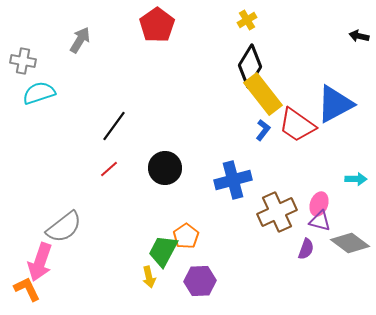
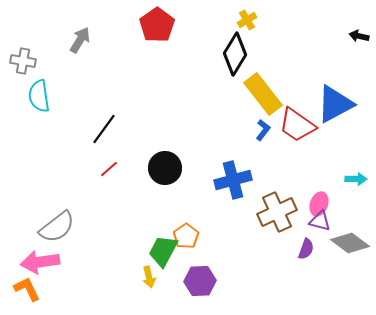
black diamond: moved 15 px left, 12 px up
cyan semicircle: moved 3 px down; rotated 80 degrees counterclockwise
black line: moved 10 px left, 3 px down
gray semicircle: moved 7 px left
pink arrow: rotated 63 degrees clockwise
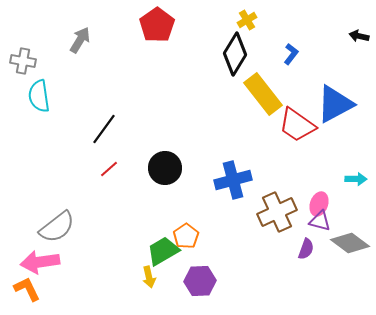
blue L-shape: moved 28 px right, 76 px up
green trapezoid: rotated 32 degrees clockwise
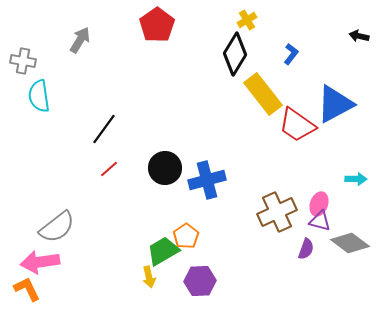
blue cross: moved 26 px left
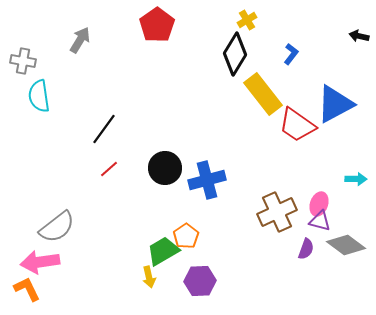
gray diamond: moved 4 px left, 2 px down
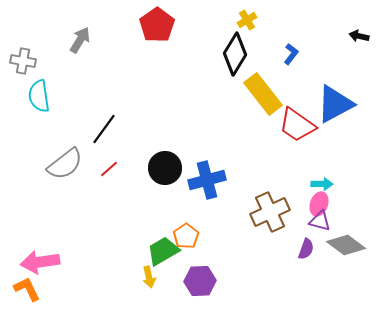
cyan arrow: moved 34 px left, 5 px down
brown cross: moved 7 px left
gray semicircle: moved 8 px right, 63 px up
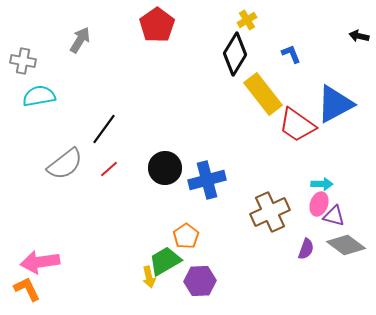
blue L-shape: rotated 60 degrees counterclockwise
cyan semicircle: rotated 88 degrees clockwise
purple triangle: moved 14 px right, 5 px up
green trapezoid: moved 2 px right, 10 px down
